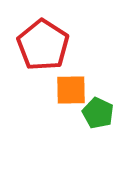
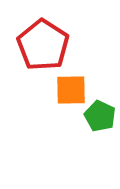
green pentagon: moved 2 px right, 3 px down
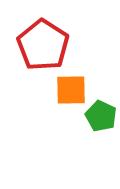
green pentagon: moved 1 px right
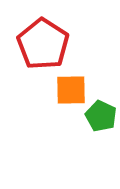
red pentagon: moved 1 px up
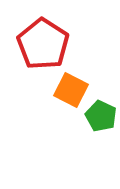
orange square: rotated 28 degrees clockwise
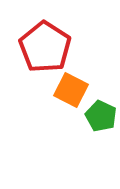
red pentagon: moved 2 px right, 3 px down
